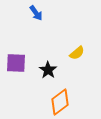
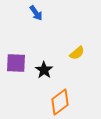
black star: moved 4 px left
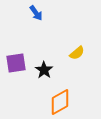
purple square: rotated 10 degrees counterclockwise
orange diamond: rotated 8 degrees clockwise
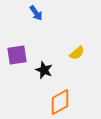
purple square: moved 1 px right, 8 px up
black star: rotated 12 degrees counterclockwise
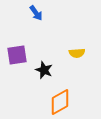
yellow semicircle: rotated 35 degrees clockwise
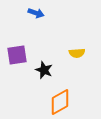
blue arrow: rotated 35 degrees counterclockwise
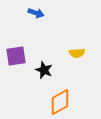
purple square: moved 1 px left, 1 px down
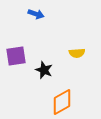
blue arrow: moved 1 px down
orange diamond: moved 2 px right
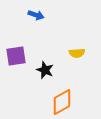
blue arrow: moved 1 px down
black star: moved 1 px right
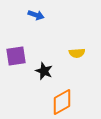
black star: moved 1 px left, 1 px down
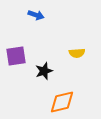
black star: rotated 30 degrees clockwise
orange diamond: rotated 16 degrees clockwise
